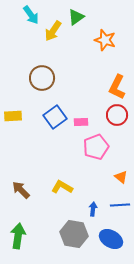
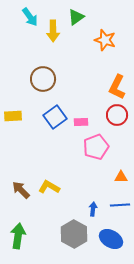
cyan arrow: moved 1 px left, 2 px down
yellow arrow: rotated 35 degrees counterclockwise
brown circle: moved 1 px right, 1 px down
orange triangle: rotated 40 degrees counterclockwise
yellow L-shape: moved 13 px left
gray hexagon: rotated 20 degrees clockwise
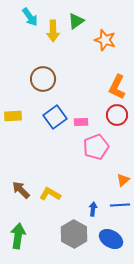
green triangle: moved 4 px down
orange triangle: moved 2 px right, 3 px down; rotated 40 degrees counterclockwise
yellow L-shape: moved 1 px right, 7 px down
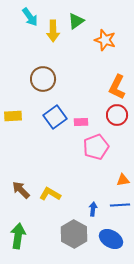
orange triangle: rotated 32 degrees clockwise
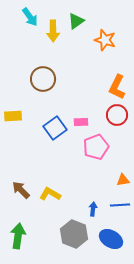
blue square: moved 11 px down
gray hexagon: rotated 8 degrees counterclockwise
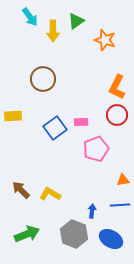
pink pentagon: moved 2 px down
blue arrow: moved 1 px left, 2 px down
green arrow: moved 9 px right, 2 px up; rotated 60 degrees clockwise
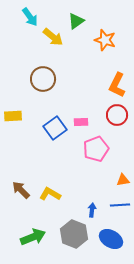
yellow arrow: moved 6 px down; rotated 50 degrees counterclockwise
orange L-shape: moved 2 px up
blue arrow: moved 1 px up
green arrow: moved 6 px right, 3 px down
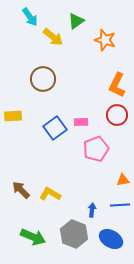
green arrow: rotated 45 degrees clockwise
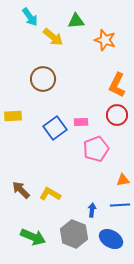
green triangle: rotated 30 degrees clockwise
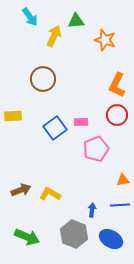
yellow arrow: moved 1 px right, 1 px up; rotated 105 degrees counterclockwise
brown arrow: rotated 114 degrees clockwise
green arrow: moved 6 px left
